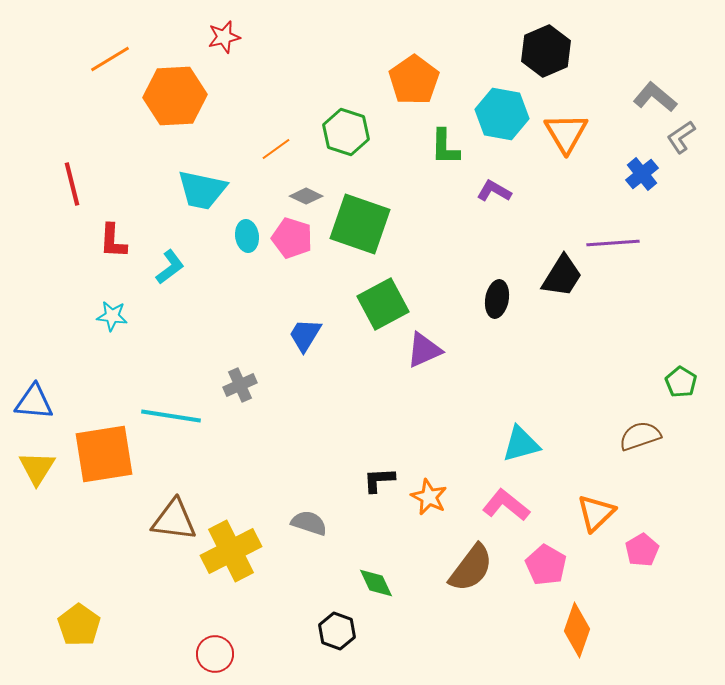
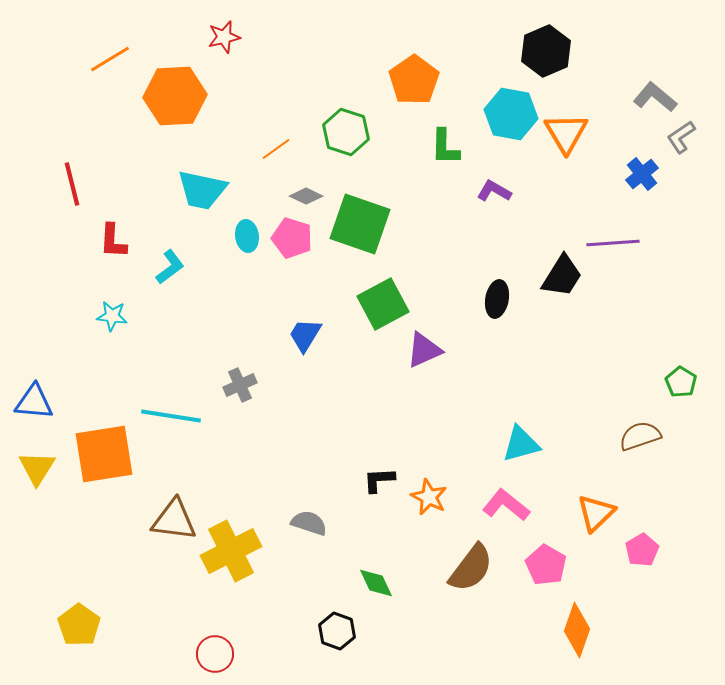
cyan hexagon at (502, 114): moved 9 px right
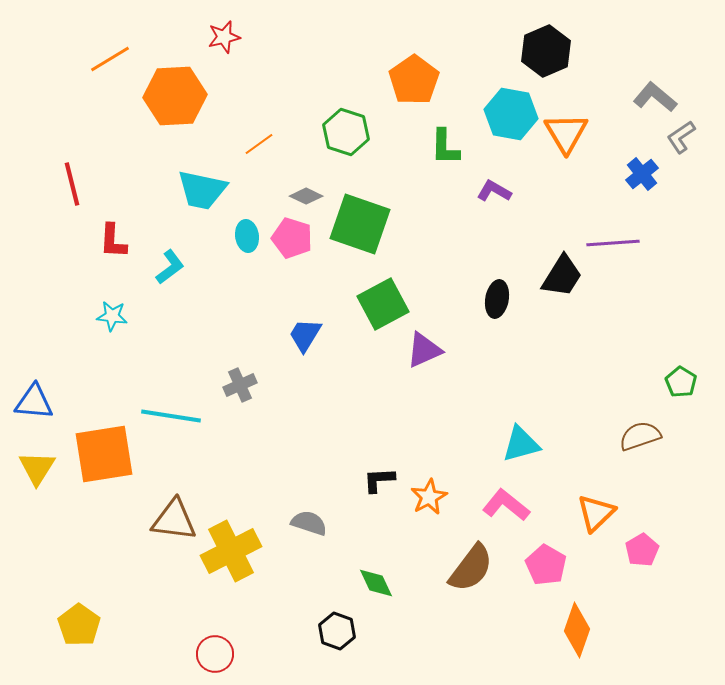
orange line at (276, 149): moved 17 px left, 5 px up
orange star at (429, 497): rotated 18 degrees clockwise
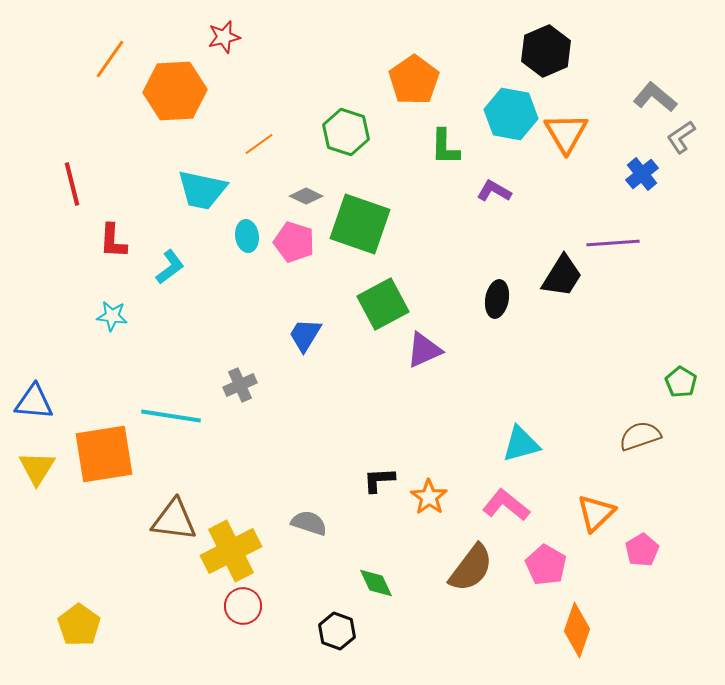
orange line at (110, 59): rotated 24 degrees counterclockwise
orange hexagon at (175, 96): moved 5 px up
pink pentagon at (292, 238): moved 2 px right, 4 px down
orange star at (429, 497): rotated 9 degrees counterclockwise
red circle at (215, 654): moved 28 px right, 48 px up
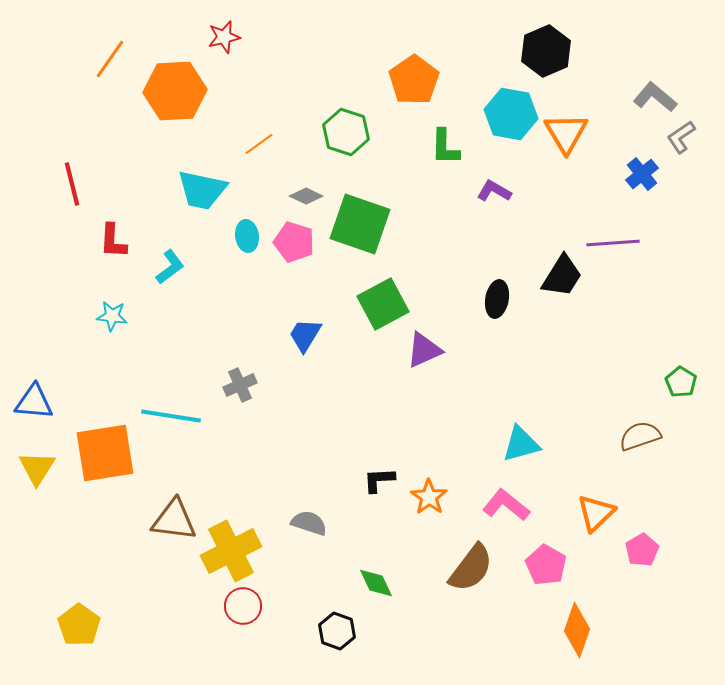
orange square at (104, 454): moved 1 px right, 1 px up
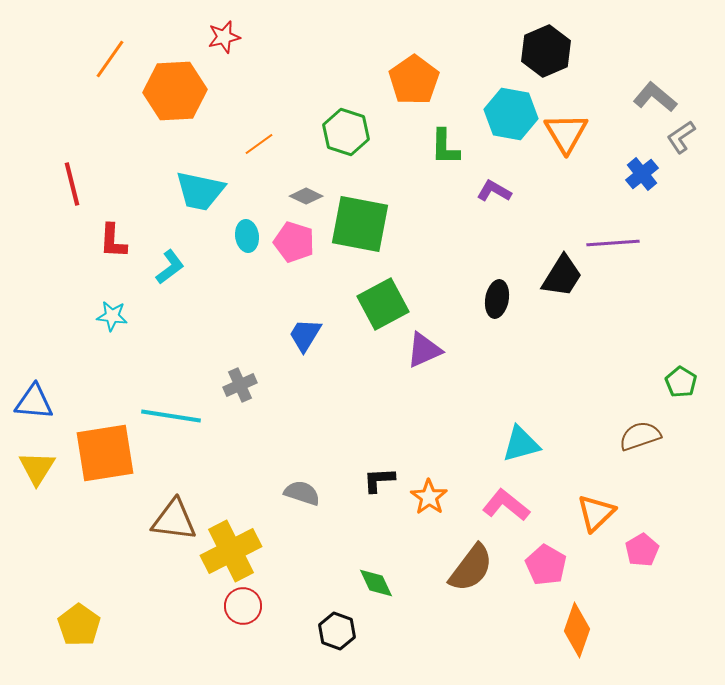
cyan trapezoid at (202, 190): moved 2 px left, 1 px down
green square at (360, 224): rotated 8 degrees counterclockwise
gray semicircle at (309, 523): moved 7 px left, 30 px up
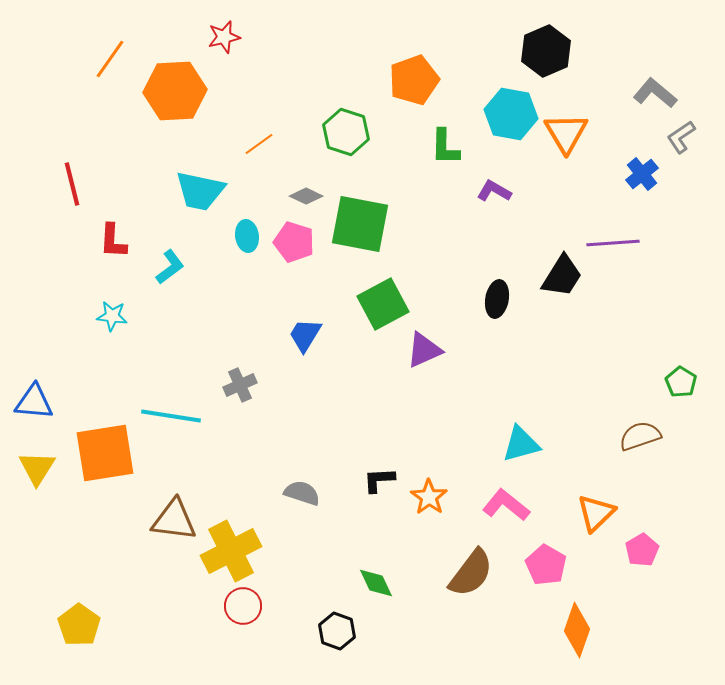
orange pentagon at (414, 80): rotated 15 degrees clockwise
gray L-shape at (655, 97): moved 4 px up
brown semicircle at (471, 568): moved 5 px down
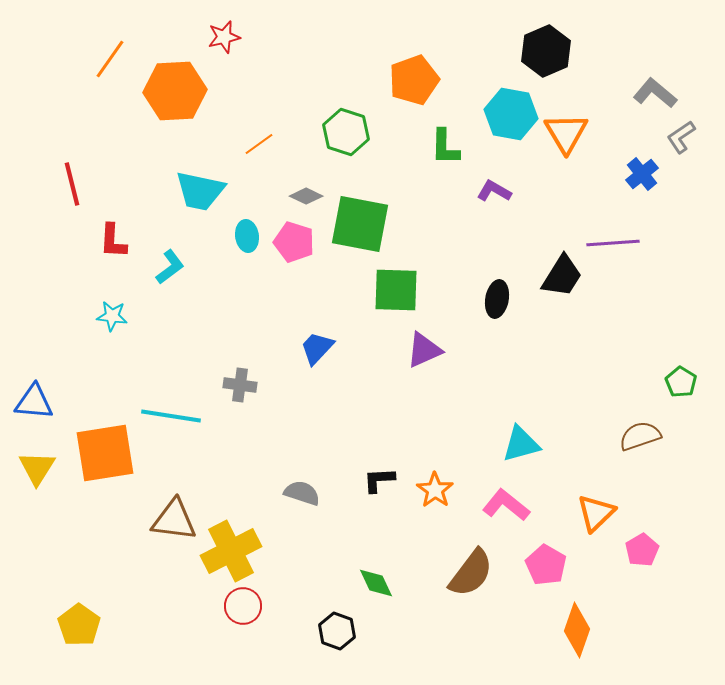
green square at (383, 304): moved 13 px right, 14 px up; rotated 30 degrees clockwise
blue trapezoid at (305, 335): moved 12 px right, 13 px down; rotated 12 degrees clockwise
gray cross at (240, 385): rotated 32 degrees clockwise
orange star at (429, 497): moved 6 px right, 7 px up
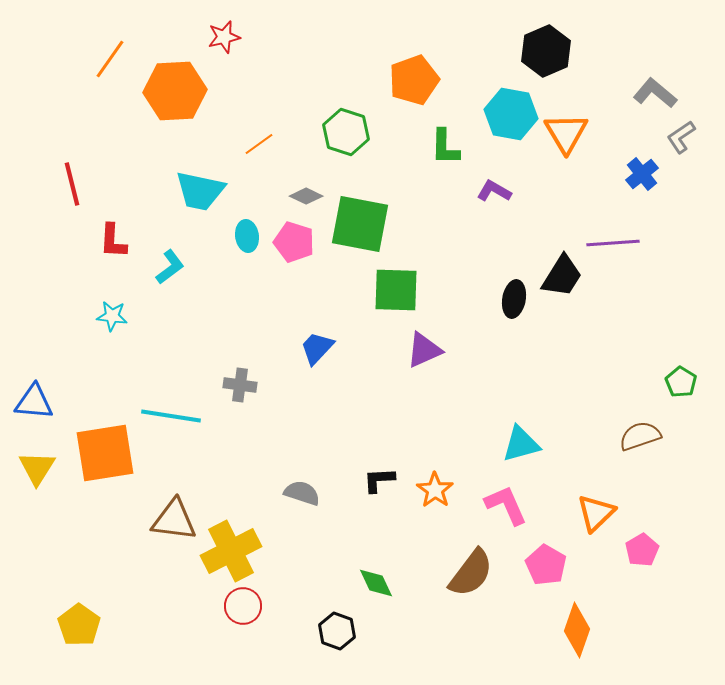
black ellipse at (497, 299): moved 17 px right
pink L-shape at (506, 505): rotated 27 degrees clockwise
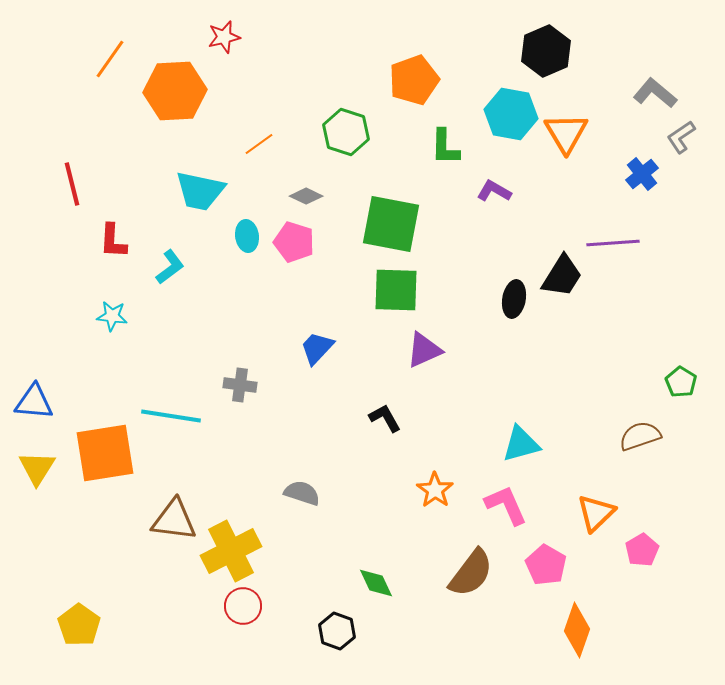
green square at (360, 224): moved 31 px right
black L-shape at (379, 480): moved 6 px right, 62 px up; rotated 64 degrees clockwise
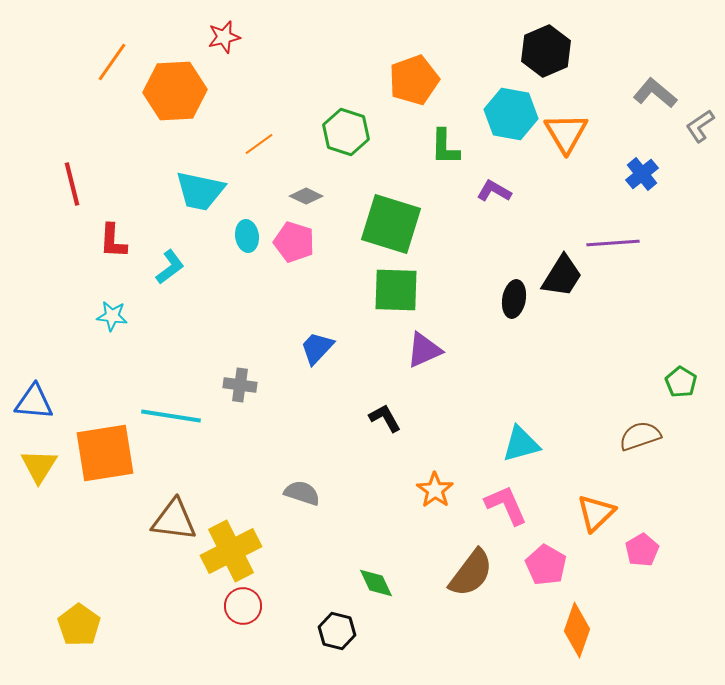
orange line at (110, 59): moved 2 px right, 3 px down
gray L-shape at (681, 137): moved 19 px right, 11 px up
green square at (391, 224): rotated 6 degrees clockwise
yellow triangle at (37, 468): moved 2 px right, 2 px up
black hexagon at (337, 631): rotated 6 degrees counterclockwise
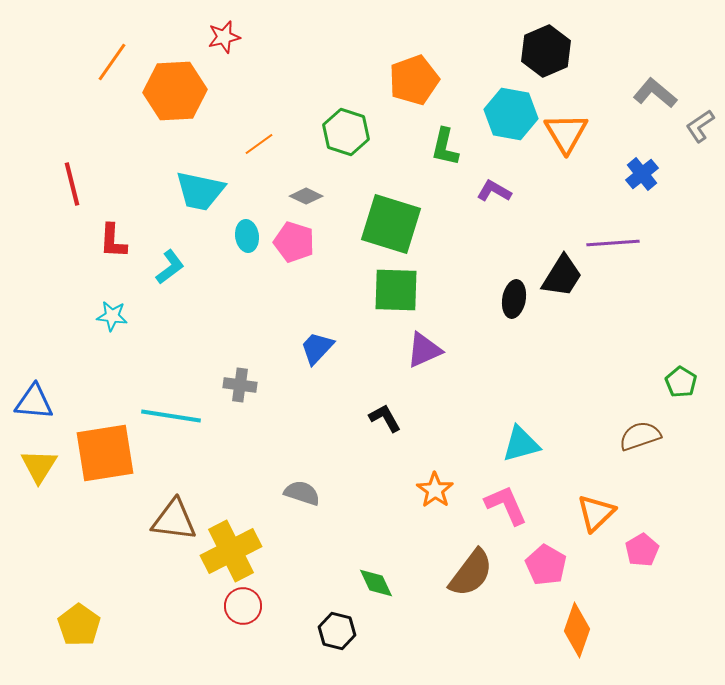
green L-shape at (445, 147): rotated 12 degrees clockwise
